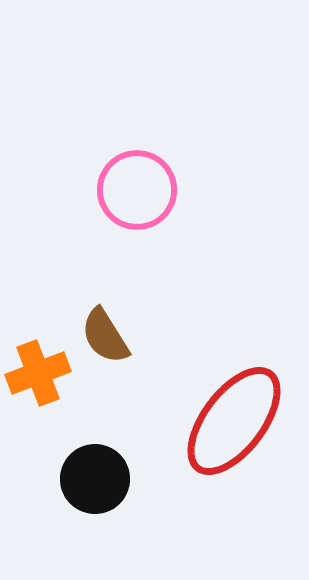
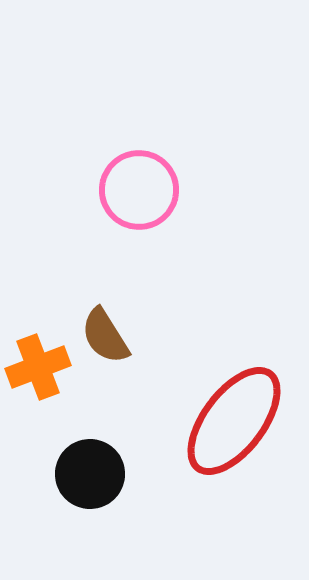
pink circle: moved 2 px right
orange cross: moved 6 px up
black circle: moved 5 px left, 5 px up
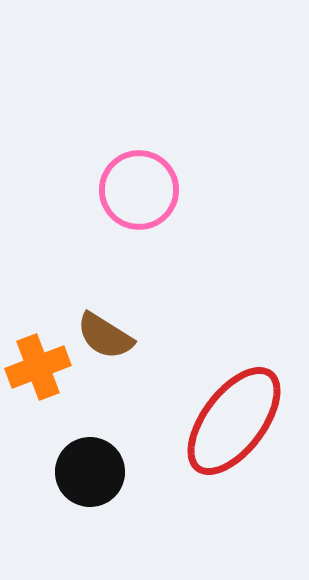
brown semicircle: rotated 26 degrees counterclockwise
black circle: moved 2 px up
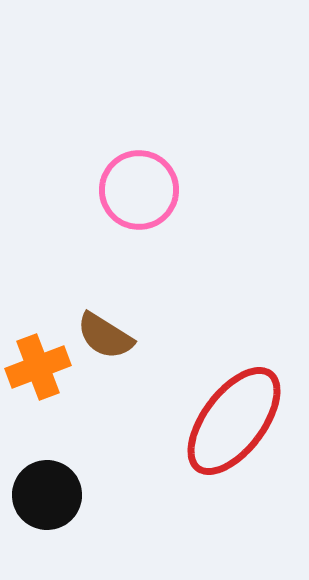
black circle: moved 43 px left, 23 px down
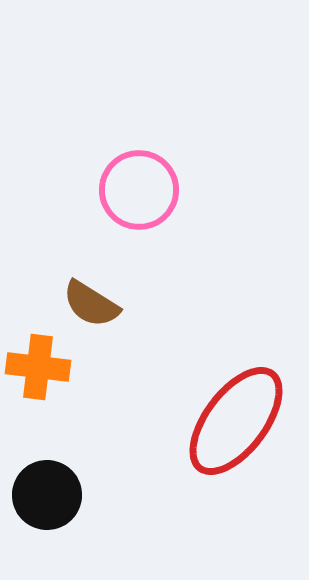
brown semicircle: moved 14 px left, 32 px up
orange cross: rotated 28 degrees clockwise
red ellipse: moved 2 px right
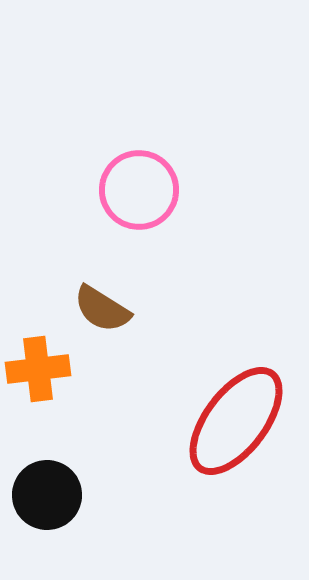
brown semicircle: moved 11 px right, 5 px down
orange cross: moved 2 px down; rotated 14 degrees counterclockwise
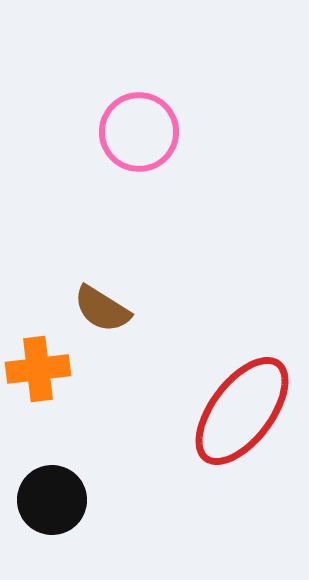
pink circle: moved 58 px up
red ellipse: moved 6 px right, 10 px up
black circle: moved 5 px right, 5 px down
